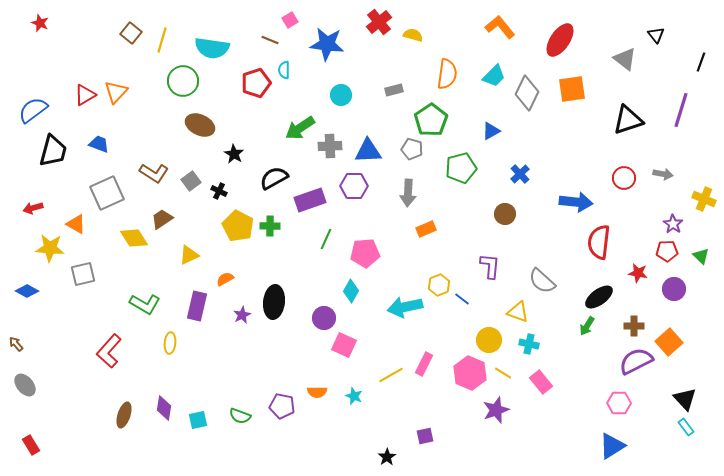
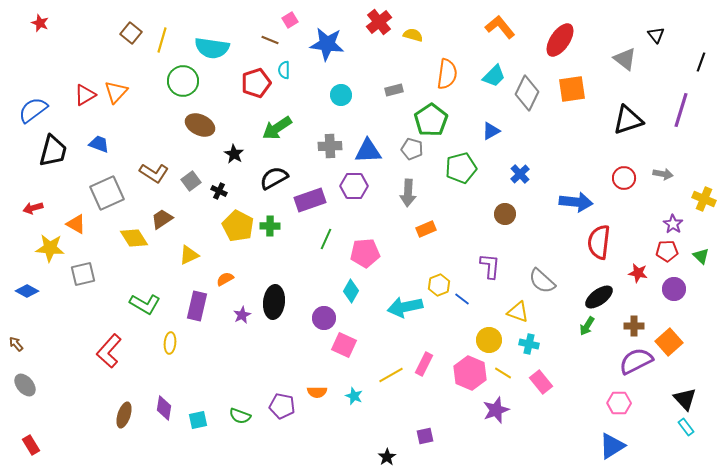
green arrow at (300, 128): moved 23 px left
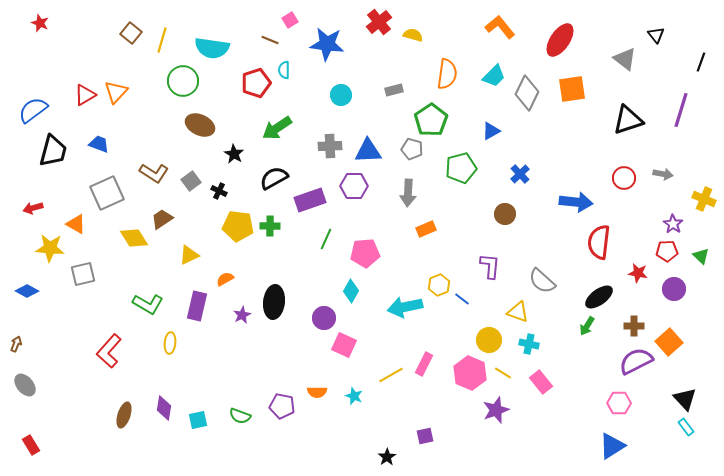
yellow pentagon at (238, 226): rotated 20 degrees counterclockwise
green L-shape at (145, 304): moved 3 px right
brown arrow at (16, 344): rotated 63 degrees clockwise
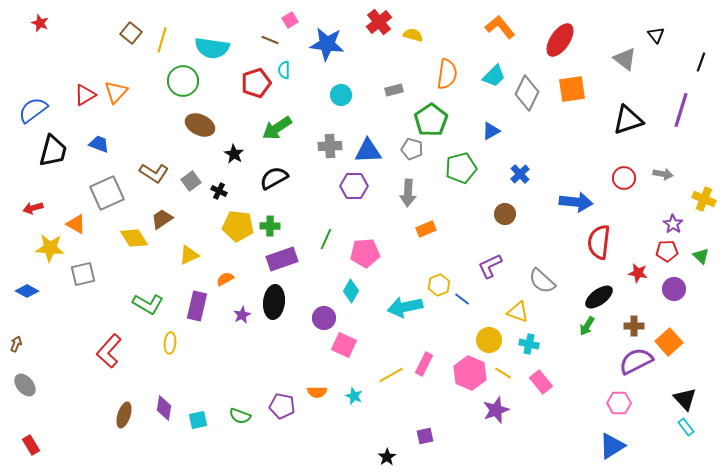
purple rectangle at (310, 200): moved 28 px left, 59 px down
purple L-shape at (490, 266): rotated 120 degrees counterclockwise
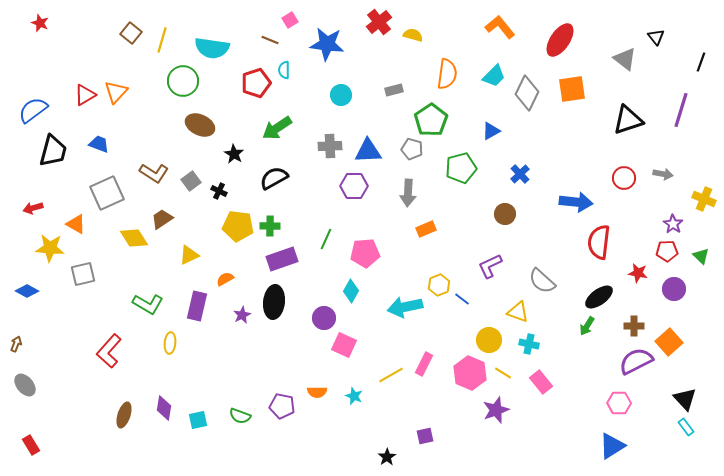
black triangle at (656, 35): moved 2 px down
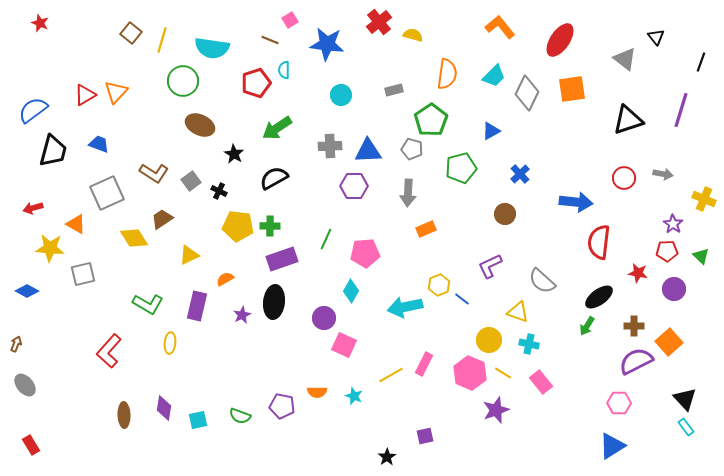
brown ellipse at (124, 415): rotated 20 degrees counterclockwise
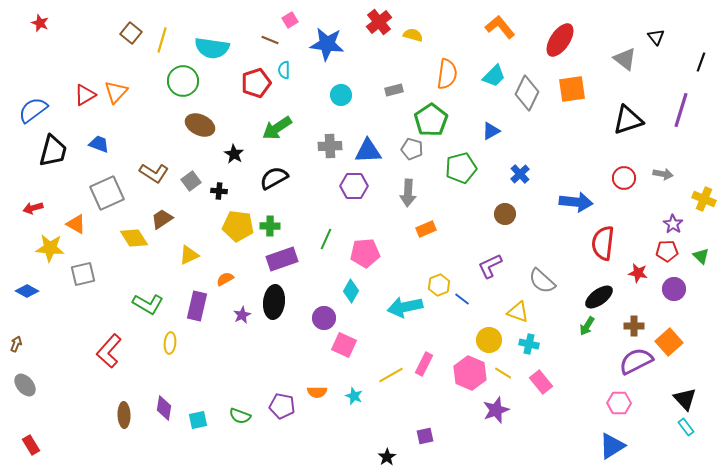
black cross at (219, 191): rotated 21 degrees counterclockwise
red semicircle at (599, 242): moved 4 px right, 1 px down
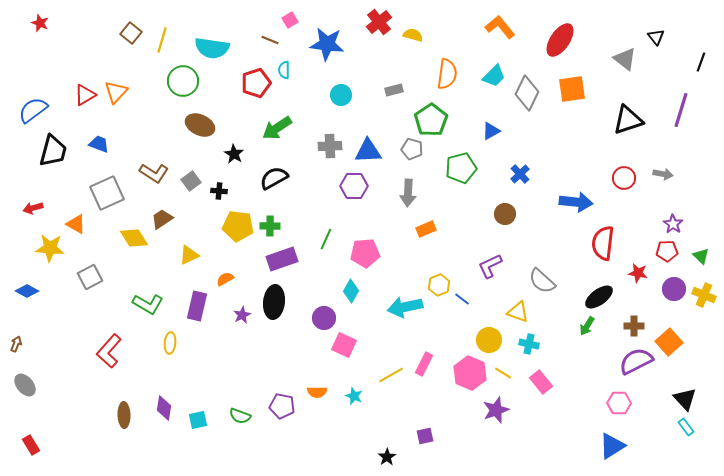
yellow cross at (704, 199): moved 96 px down
gray square at (83, 274): moved 7 px right, 3 px down; rotated 15 degrees counterclockwise
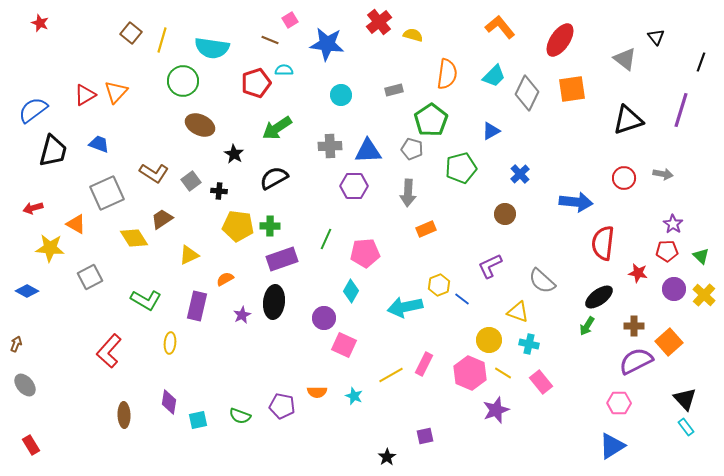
cyan semicircle at (284, 70): rotated 90 degrees clockwise
yellow cross at (704, 295): rotated 20 degrees clockwise
green L-shape at (148, 304): moved 2 px left, 4 px up
purple diamond at (164, 408): moved 5 px right, 6 px up
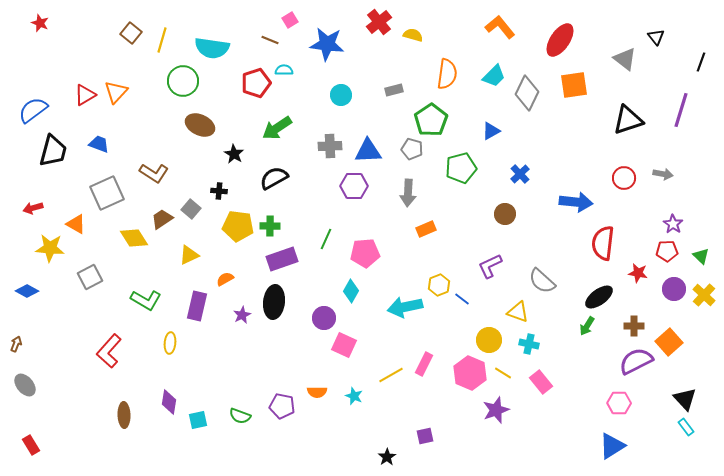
orange square at (572, 89): moved 2 px right, 4 px up
gray square at (191, 181): moved 28 px down; rotated 12 degrees counterclockwise
